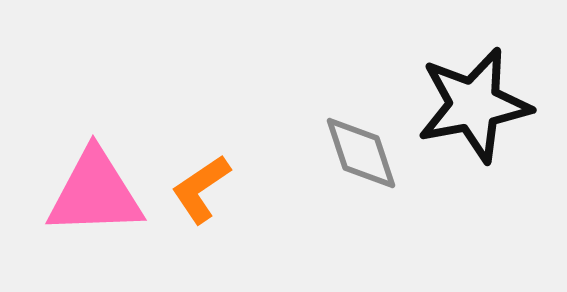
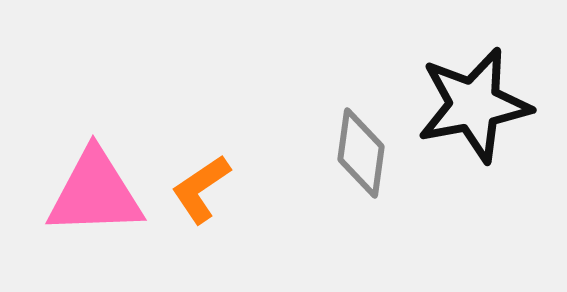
gray diamond: rotated 26 degrees clockwise
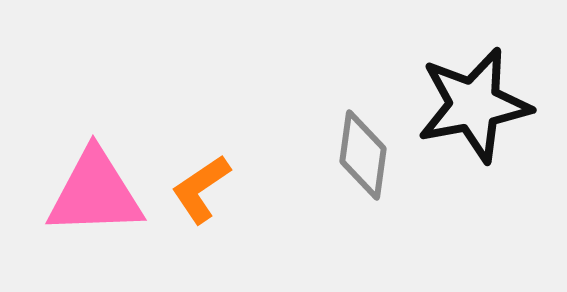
gray diamond: moved 2 px right, 2 px down
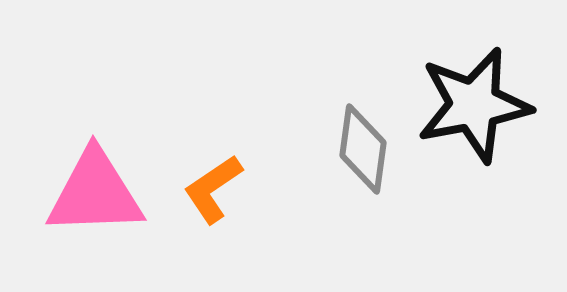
gray diamond: moved 6 px up
orange L-shape: moved 12 px right
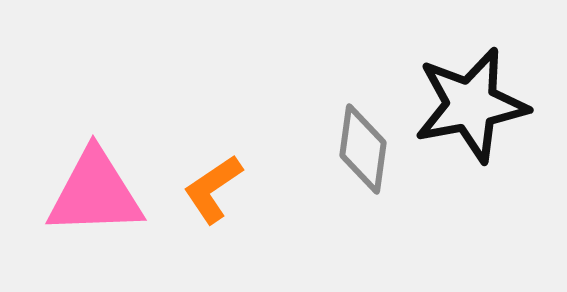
black star: moved 3 px left
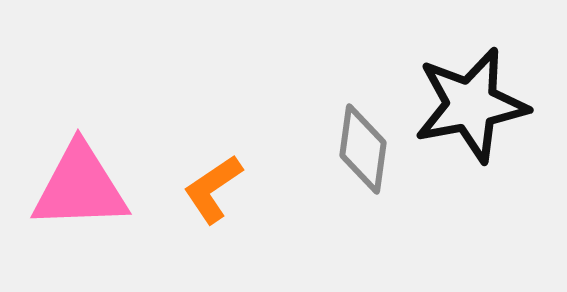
pink triangle: moved 15 px left, 6 px up
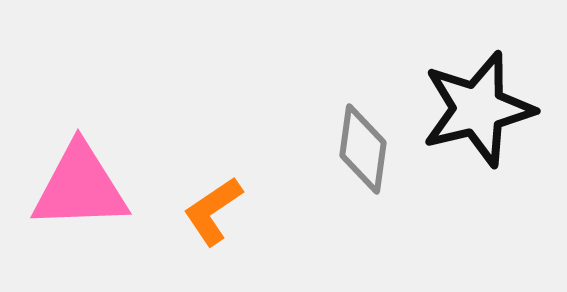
black star: moved 7 px right, 4 px down; rotated 3 degrees counterclockwise
orange L-shape: moved 22 px down
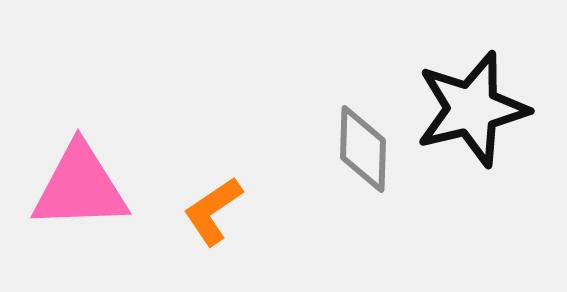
black star: moved 6 px left
gray diamond: rotated 6 degrees counterclockwise
